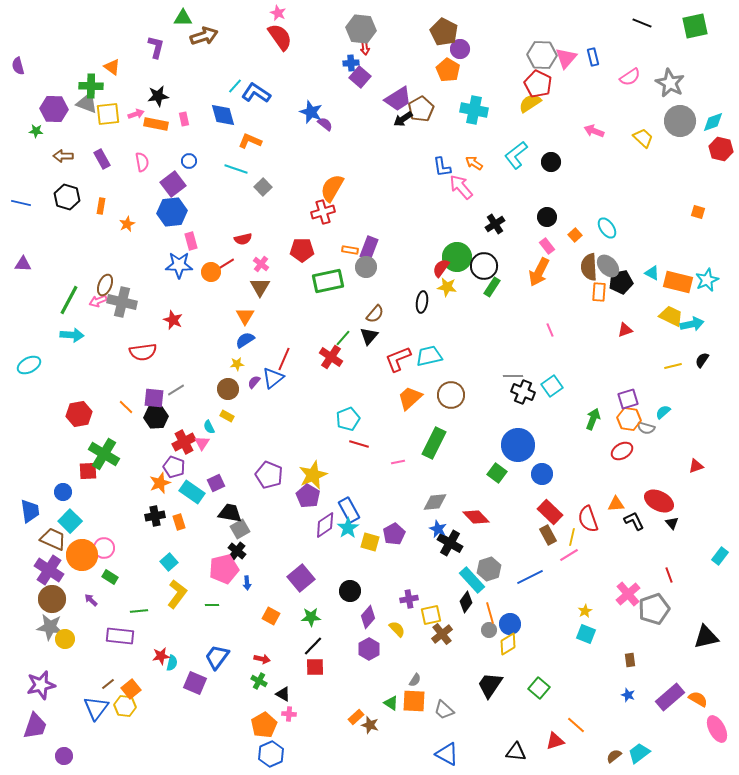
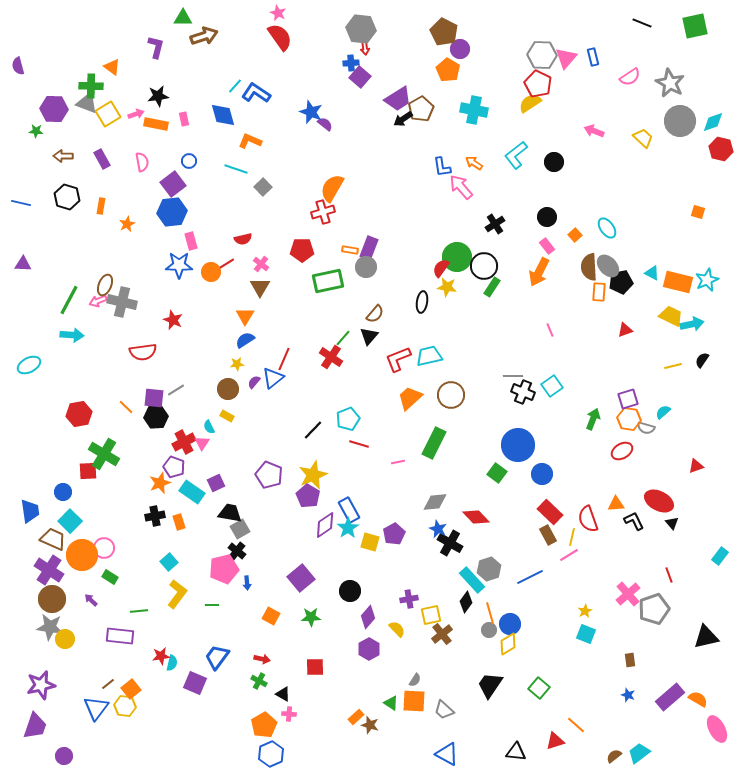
yellow square at (108, 114): rotated 25 degrees counterclockwise
black circle at (551, 162): moved 3 px right
black line at (313, 646): moved 216 px up
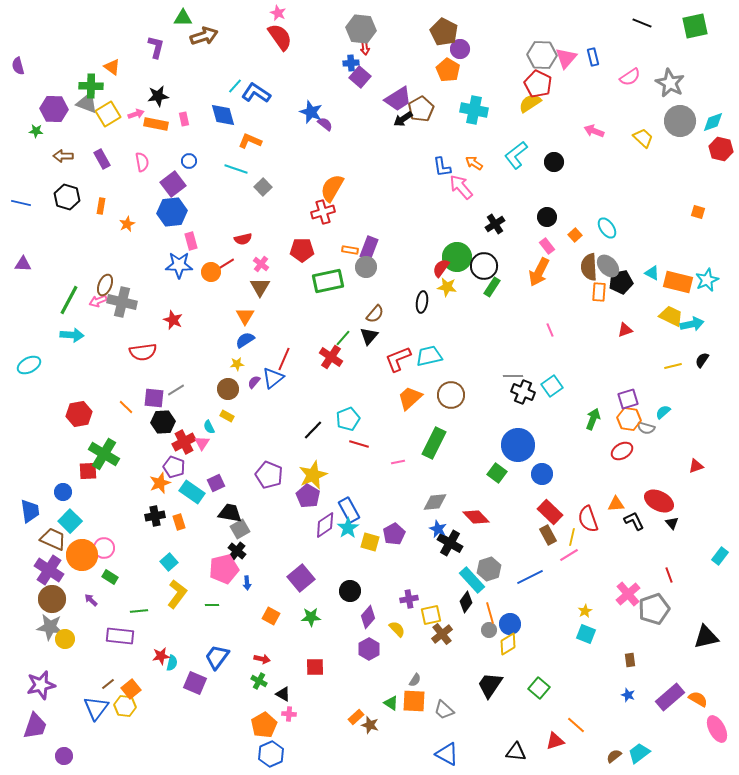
black hexagon at (156, 417): moved 7 px right, 5 px down
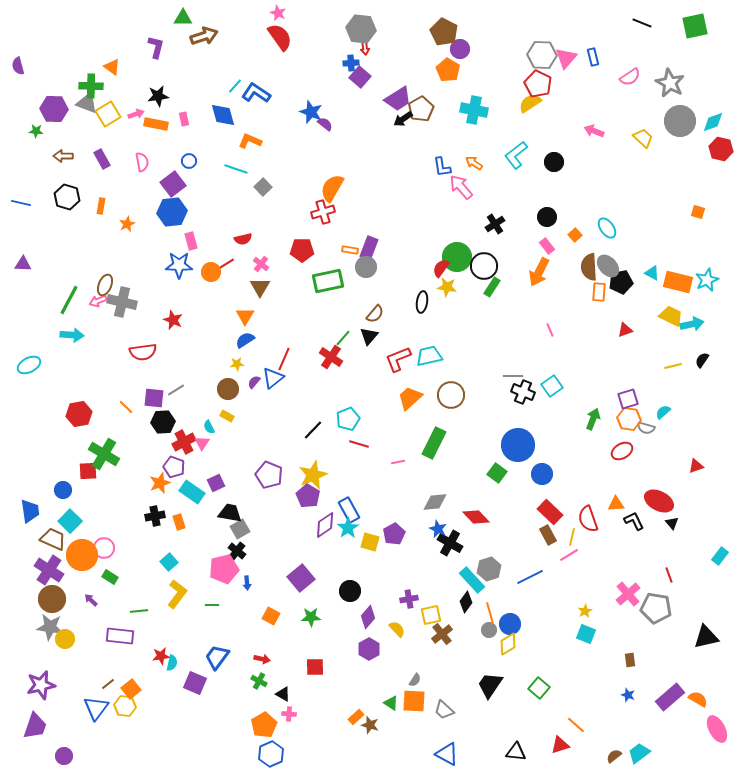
blue circle at (63, 492): moved 2 px up
gray pentagon at (654, 609): moved 2 px right, 1 px up; rotated 28 degrees clockwise
red triangle at (555, 741): moved 5 px right, 4 px down
